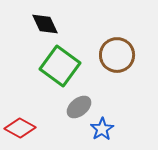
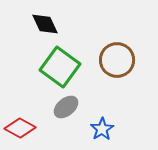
brown circle: moved 5 px down
green square: moved 1 px down
gray ellipse: moved 13 px left
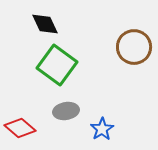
brown circle: moved 17 px right, 13 px up
green square: moved 3 px left, 2 px up
gray ellipse: moved 4 px down; rotated 30 degrees clockwise
red diamond: rotated 12 degrees clockwise
